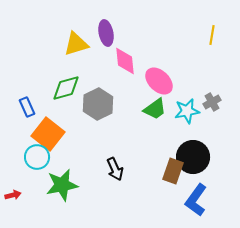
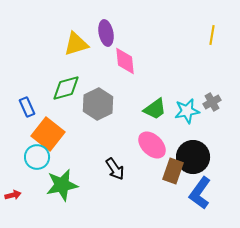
pink ellipse: moved 7 px left, 64 px down
black arrow: rotated 10 degrees counterclockwise
blue L-shape: moved 4 px right, 7 px up
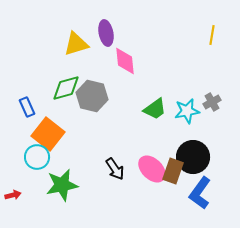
gray hexagon: moved 6 px left, 8 px up; rotated 20 degrees counterclockwise
pink ellipse: moved 24 px down
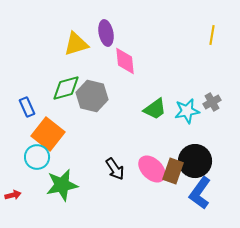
black circle: moved 2 px right, 4 px down
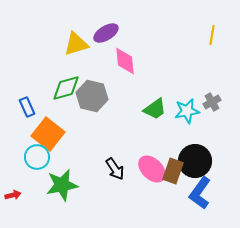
purple ellipse: rotated 70 degrees clockwise
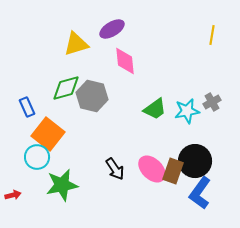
purple ellipse: moved 6 px right, 4 px up
